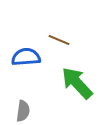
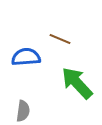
brown line: moved 1 px right, 1 px up
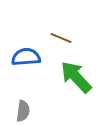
brown line: moved 1 px right, 1 px up
green arrow: moved 1 px left, 6 px up
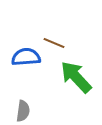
brown line: moved 7 px left, 5 px down
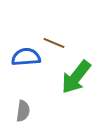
green arrow: rotated 99 degrees counterclockwise
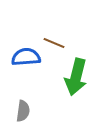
green arrow: rotated 24 degrees counterclockwise
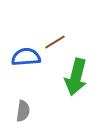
brown line: moved 1 px right, 1 px up; rotated 55 degrees counterclockwise
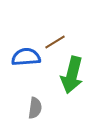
green arrow: moved 4 px left, 2 px up
gray semicircle: moved 12 px right, 3 px up
